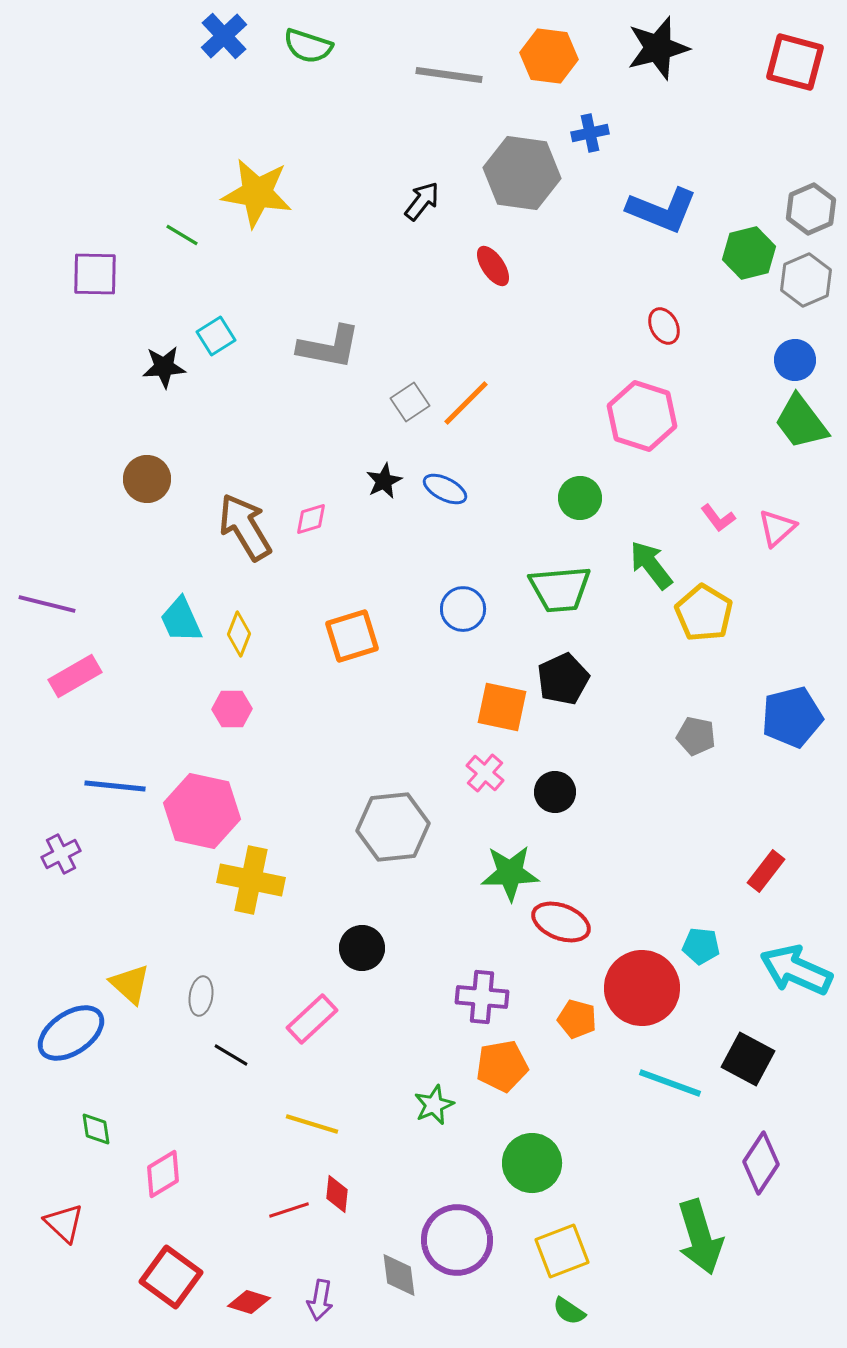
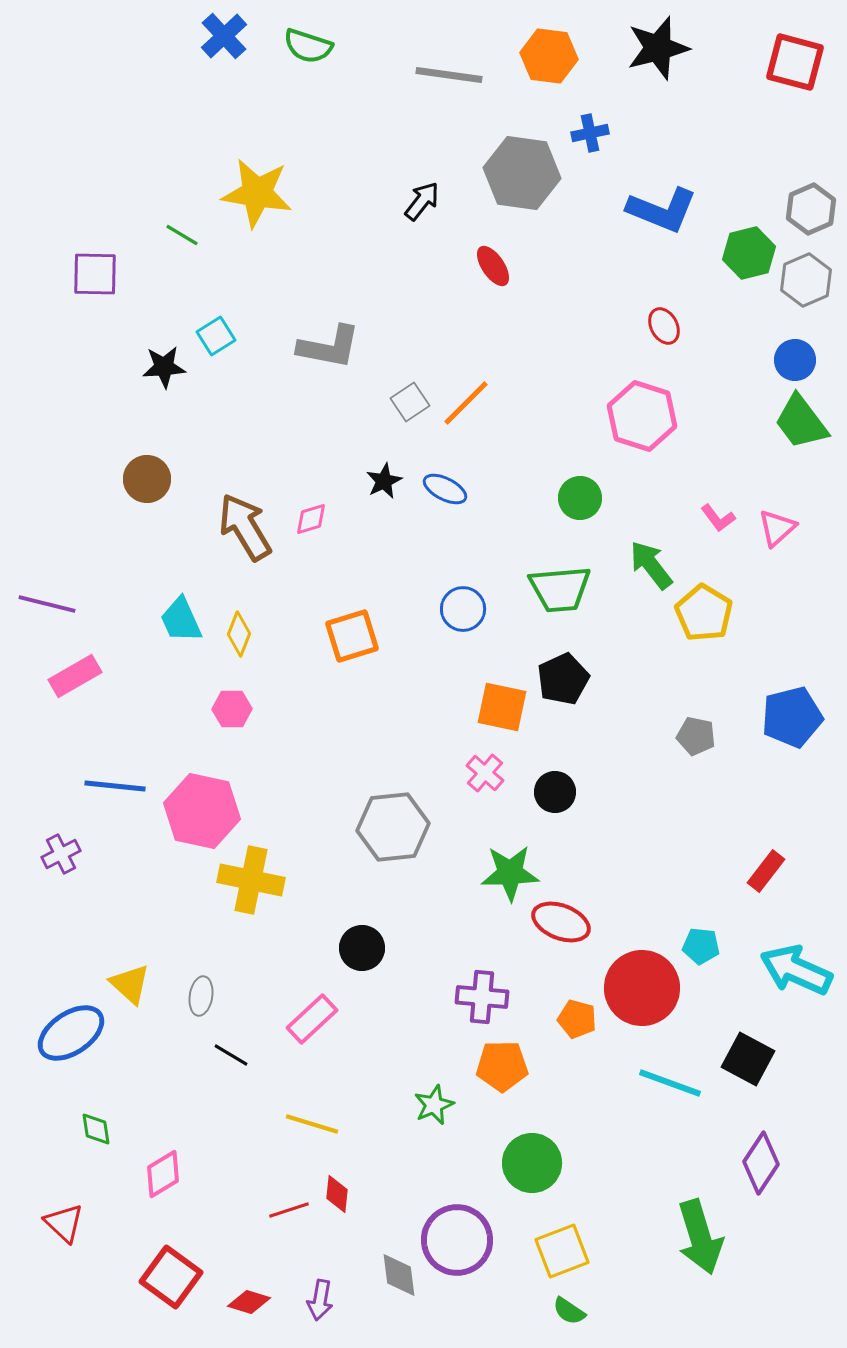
orange pentagon at (502, 1066): rotated 9 degrees clockwise
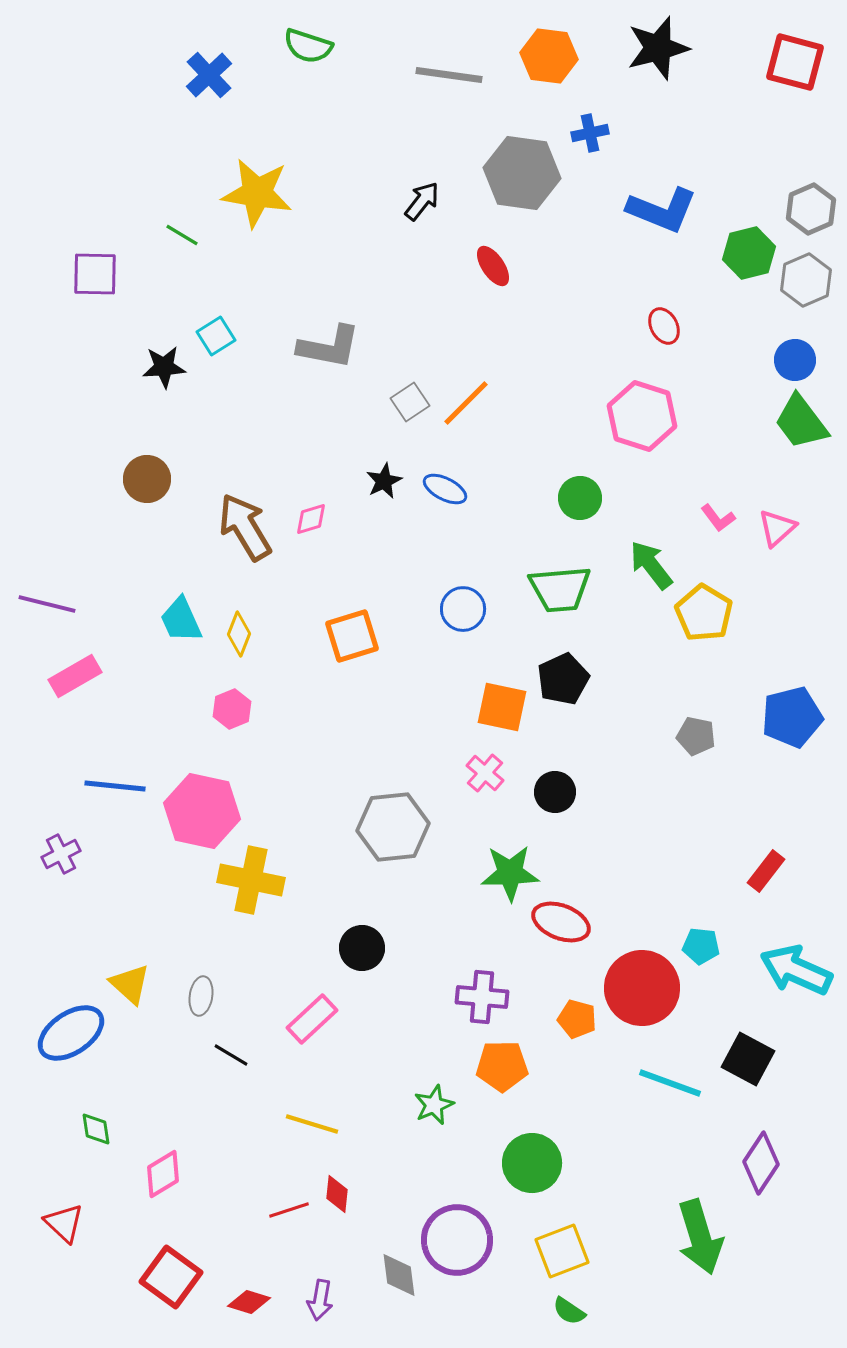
blue cross at (224, 36): moved 15 px left, 39 px down
pink hexagon at (232, 709): rotated 21 degrees counterclockwise
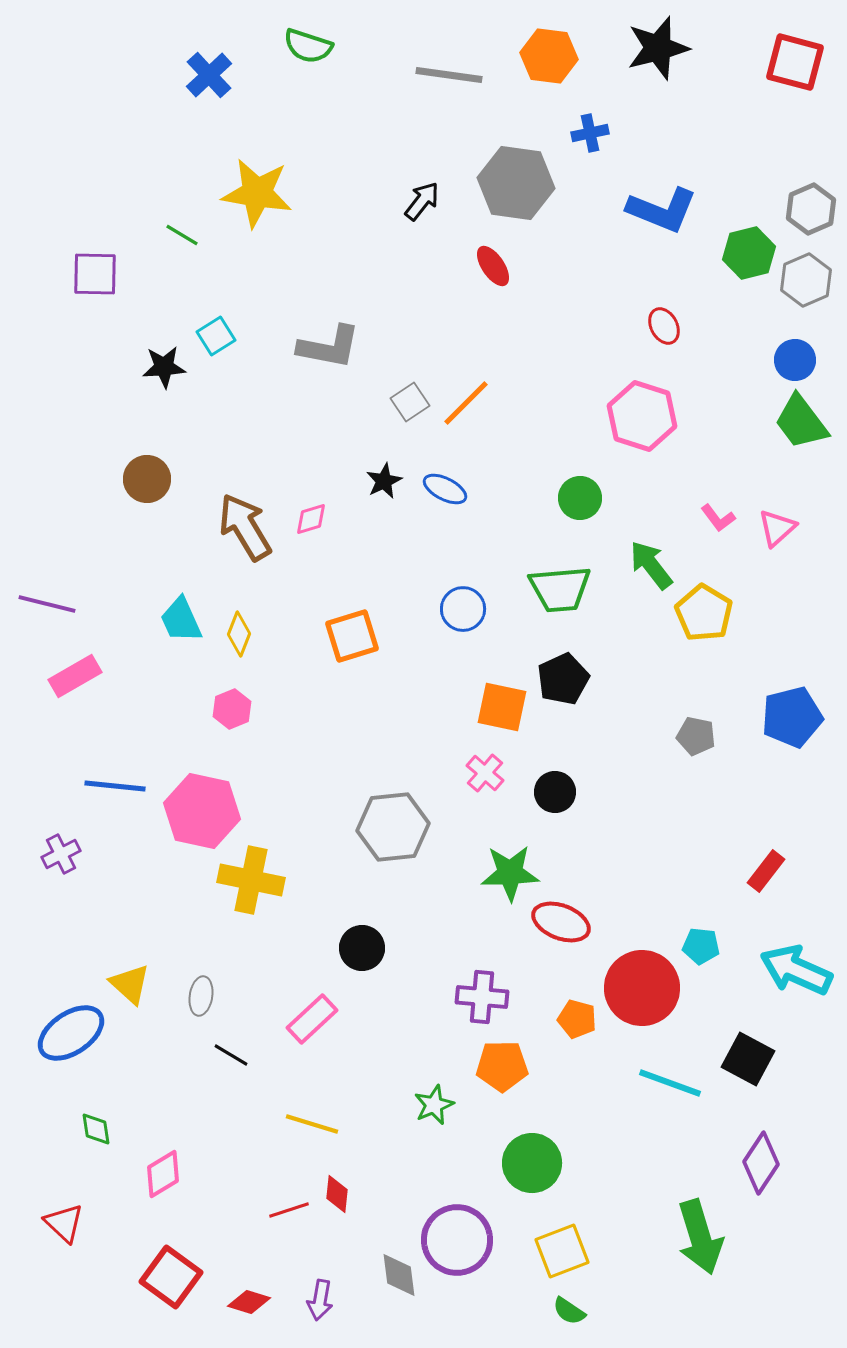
gray hexagon at (522, 173): moved 6 px left, 10 px down
